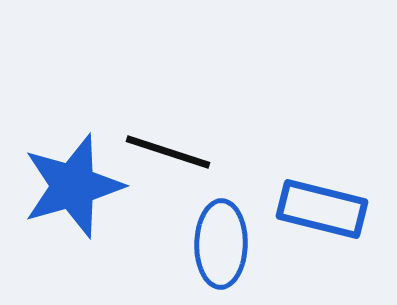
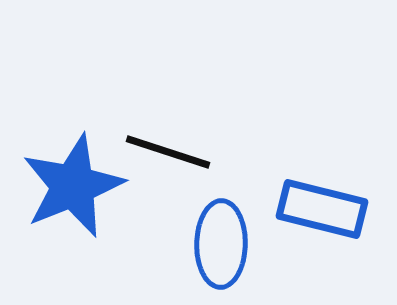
blue star: rotated 6 degrees counterclockwise
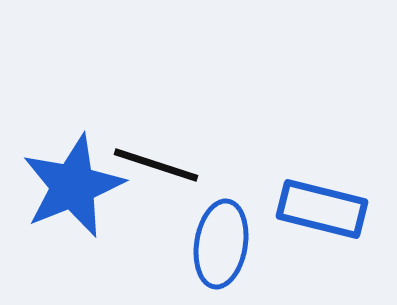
black line: moved 12 px left, 13 px down
blue ellipse: rotated 8 degrees clockwise
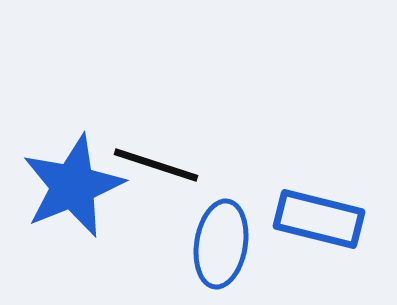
blue rectangle: moved 3 px left, 10 px down
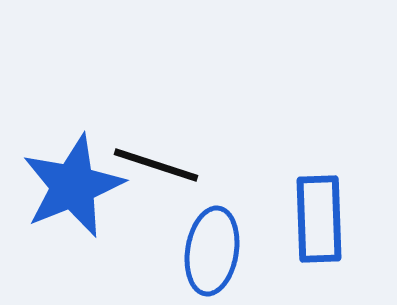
blue rectangle: rotated 74 degrees clockwise
blue ellipse: moved 9 px left, 7 px down
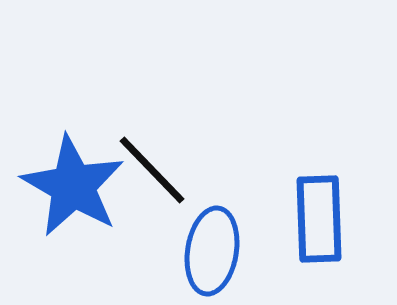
black line: moved 4 px left, 5 px down; rotated 28 degrees clockwise
blue star: rotated 20 degrees counterclockwise
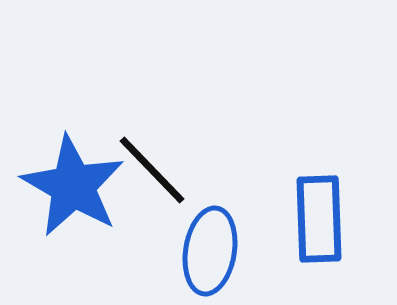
blue ellipse: moved 2 px left
